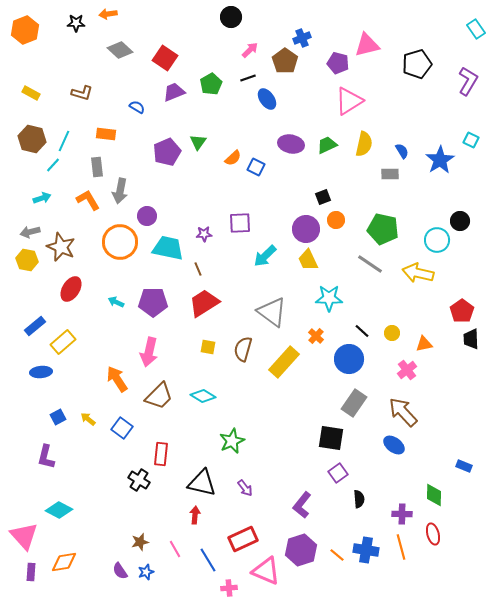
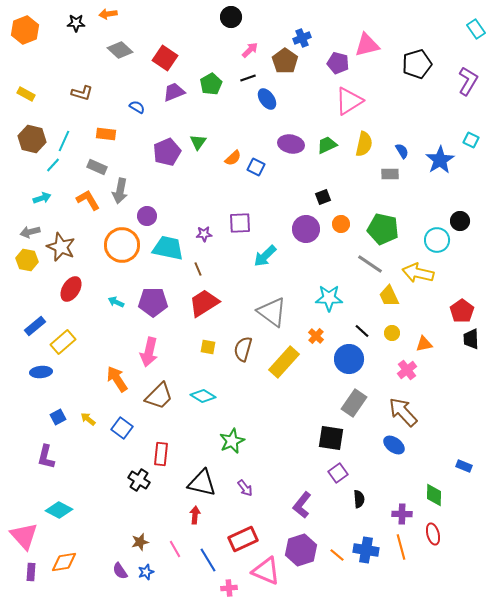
yellow rectangle at (31, 93): moved 5 px left, 1 px down
gray rectangle at (97, 167): rotated 60 degrees counterclockwise
orange circle at (336, 220): moved 5 px right, 4 px down
orange circle at (120, 242): moved 2 px right, 3 px down
yellow trapezoid at (308, 260): moved 81 px right, 36 px down
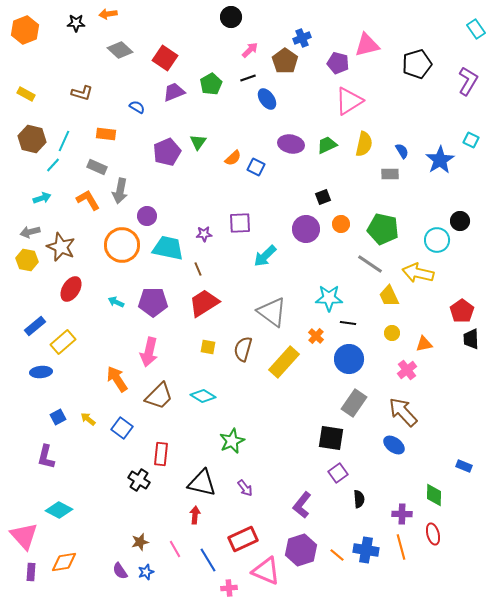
black line at (362, 331): moved 14 px left, 8 px up; rotated 35 degrees counterclockwise
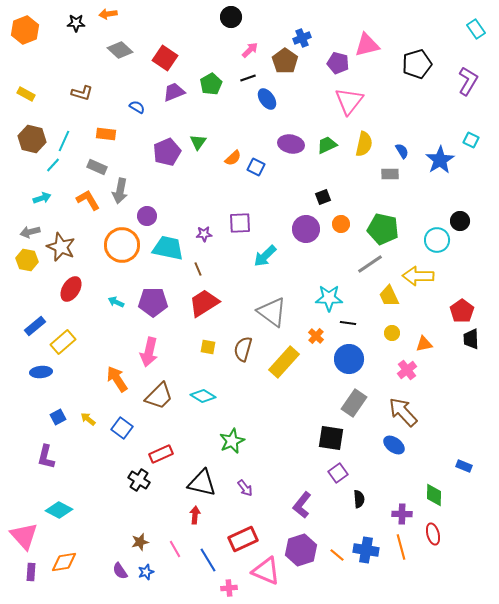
pink triangle at (349, 101): rotated 20 degrees counterclockwise
gray line at (370, 264): rotated 68 degrees counterclockwise
yellow arrow at (418, 273): moved 3 px down; rotated 12 degrees counterclockwise
red rectangle at (161, 454): rotated 60 degrees clockwise
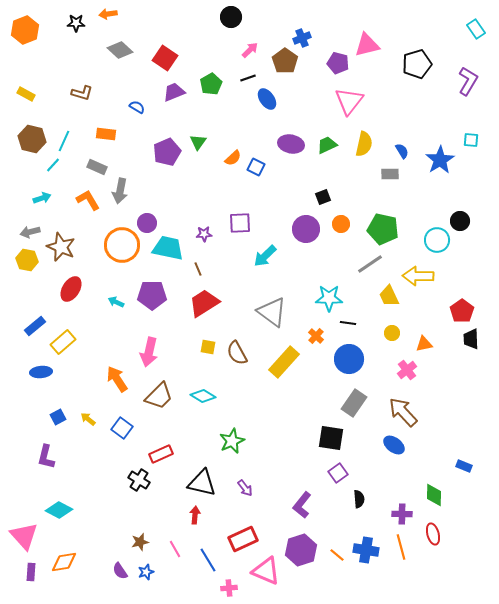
cyan square at (471, 140): rotated 21 degrees counterclockwise
purple circle at (147, 216): moved 7 px down
purple pentagon at (153, 302): moved 1 px left, 7 px up
brown semicircle at (243, 349): moved 6 px left, 4 px down; rotated 45 degrees counterclockwise
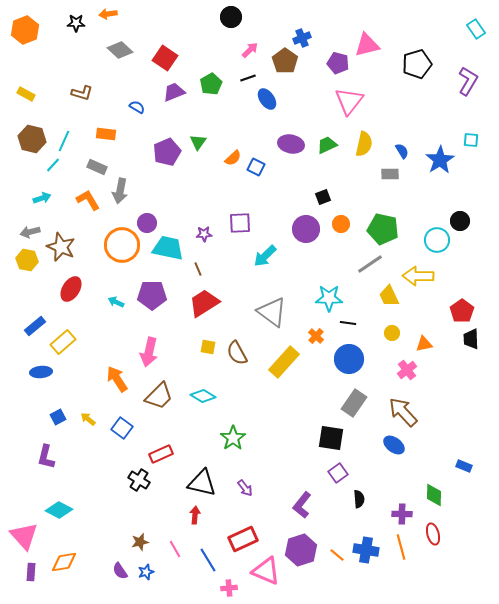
green star at (232, 441): moved 1 px right, 3 px up; rotated 10 degrees counterclockwise
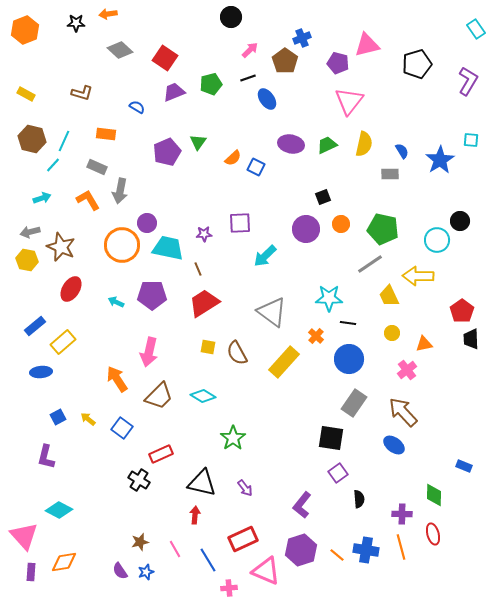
green pentagon at (211, 84): rotated 15 degrees clockwise
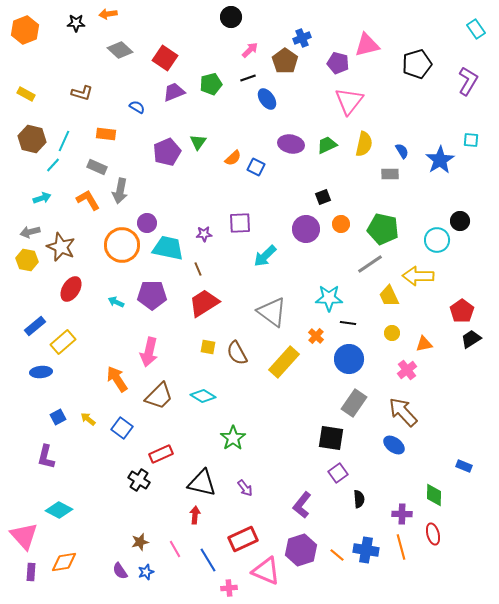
black trapezoid at (471, 339): rotated 60 degrees clockwise
